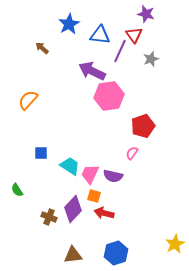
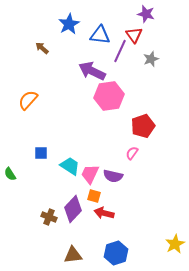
green semicircle: moved 7 px left, 16 px up
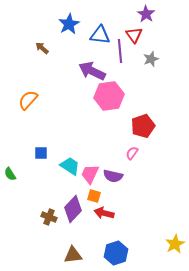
purple star: rotated 18 degrees clockwise
purple line: rotated 30 degrees counterclockwise
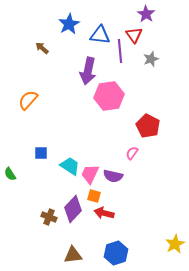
purple arrow: moved 4 px left; rotated 104 degrees counterclockwise
red pentagon: moved 5 px right; rotated 25 degrees counterclockwise
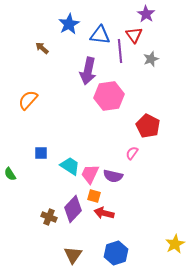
brown triangle: rotated 48 degrees counterclockwise
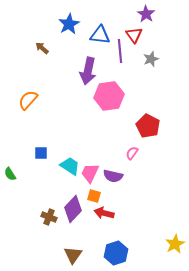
pink trapezoid: moved 1 px up
